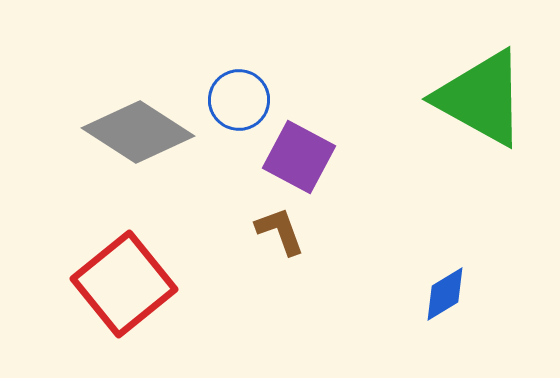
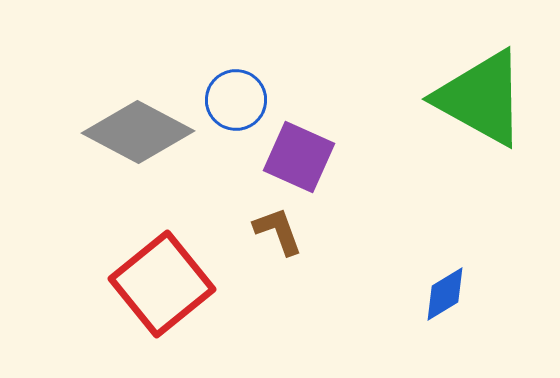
blue circle: moved 3 px left
gray diamond: rotated 5 degrees counterclockwise
purple square: rotated 4 degrees counterclockwise
brown L-shape: moved 2 px left
red square: moved 38 px right
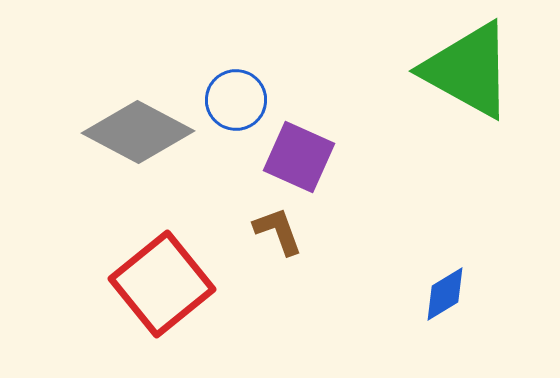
green triangle: moved 13 px left, 28 px up
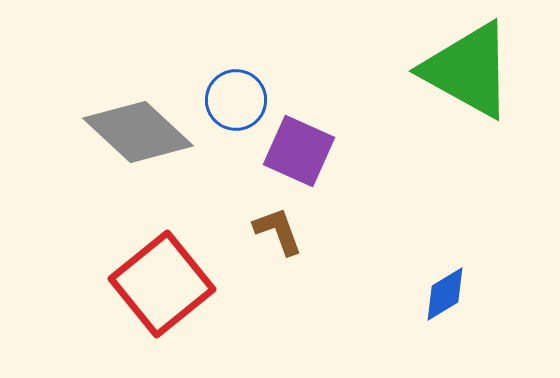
gray diamond: rotated 15 degrees clockwise
purple square: moved 6 px up
